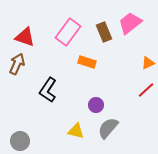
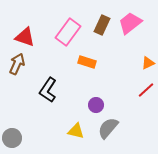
brown rectangle: moved 2 px left, 7 px up; rotated 48 degrees clockwise
gray circle: moved 8 px left, 3 px up
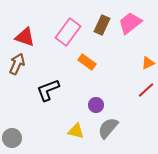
orange rectangle: rotated 18 degrees clockwise
black L-shape: rotated 35 degrees clockwise
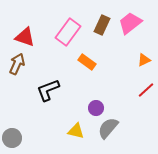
orange triangle: moved 4 px left, 3 px up
purple circle: moved 3 px down
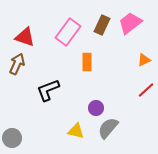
orange rectangle: rotated 54 degrees clockwise
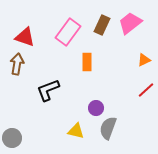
brown arrow: rotated 15 degrees counterclockwise
gray semicircle: rotated 20 degrees counterclockwise
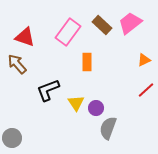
brown rectangle: rotated 72 degrees counterclockwise
brown arrow: rotated 50 degrees counterclockwise
yellow triangle: moved 28 px up; rotated 42 degrees clockwise
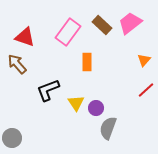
orange triangle: rotated 24 degrees counterclockwise
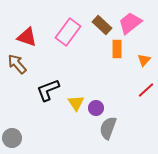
red triangle: moved 2 px right
orange rectangle: moved 30 px right, 13 px up
